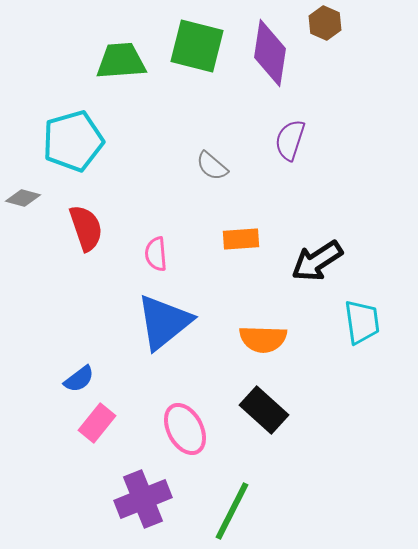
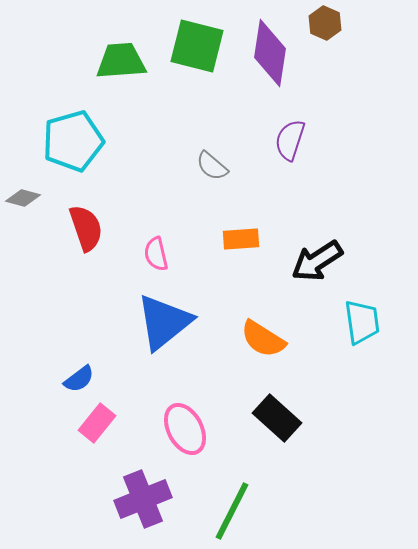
pink semicircle: rotated 8 degrees counterclockwise
orange semicircle: rotated 30 degrees clockwise
black rectangle: moved 13 px right, 8 px down
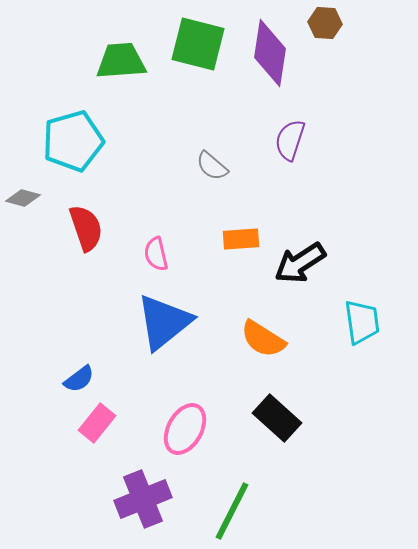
brown hexagon: rotated 20 degrees counterclockwise
green square: moved 1 px right, 2 px up
black arrow: moved 17 px left, 2 px down
pink ellipse: rotated 57 degrees clockwise
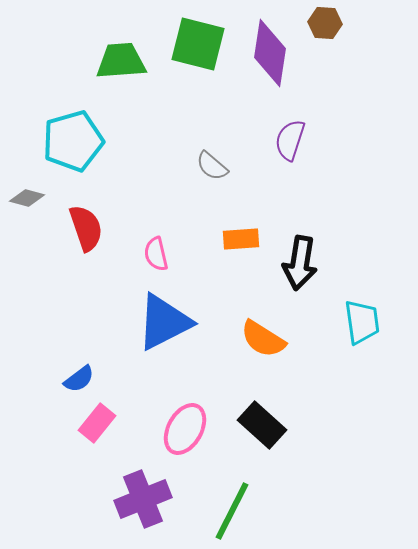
gray diamond: moved 4 px right
black arrow: rotated 48 degrees counterclockwise
blue triangle: rotated 12 degrees clockwise
black rectangle: moved 15 px left, 7 px down
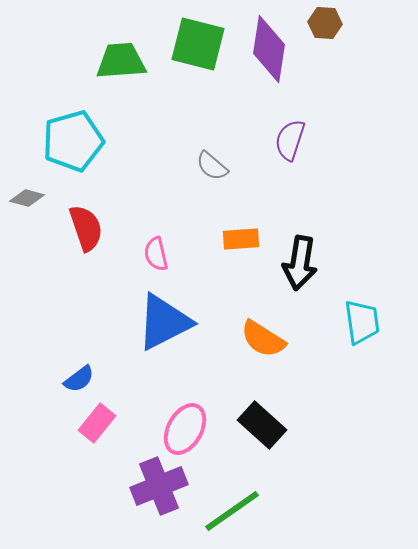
purple diamond: moved 1 px left, 4 px up
purple cross: moved 16 px right, 13 px up
green line: rotated 28 degrees clockwise
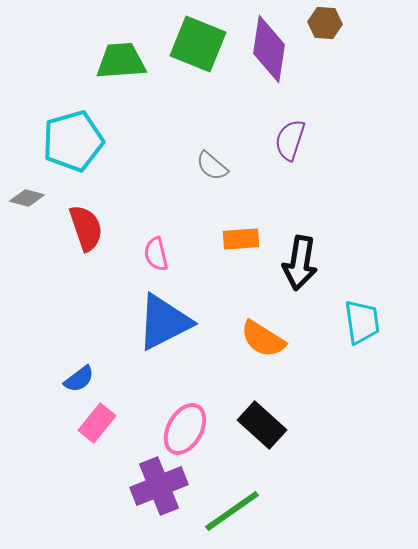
green square: rotated 8 degrees clockwise
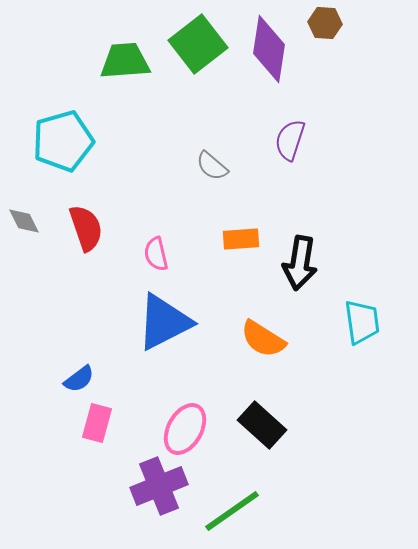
green square: rotated 30 degrees clockwise
green trapezoid: moved 4 px right
cyan pentagon: moved 10 px left
gray diamond: moved 3 px left, 23 px down; rotated 48 degrees clockwise
pink rectangle: rotated 24 degrees counterclockwise
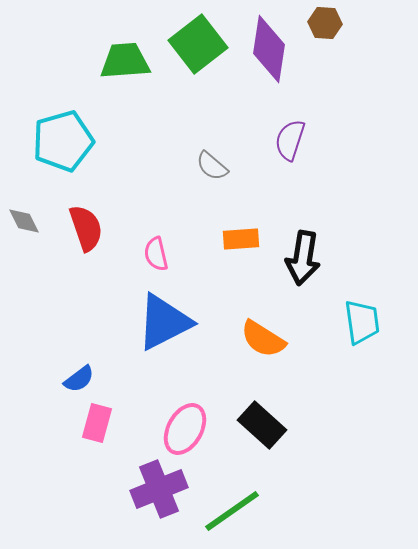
black arrow: moved 3 px right, 5 px up
purple cross: moved 3 px down
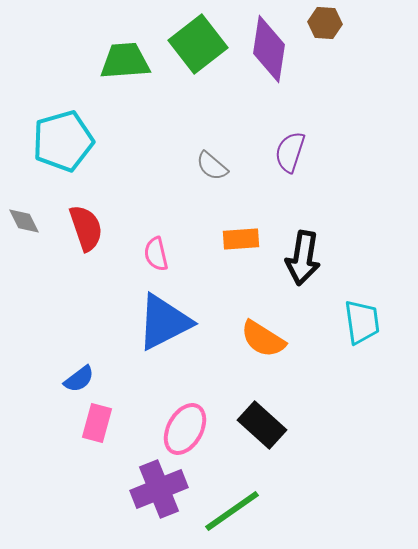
purple semicircle: moved 12 px down
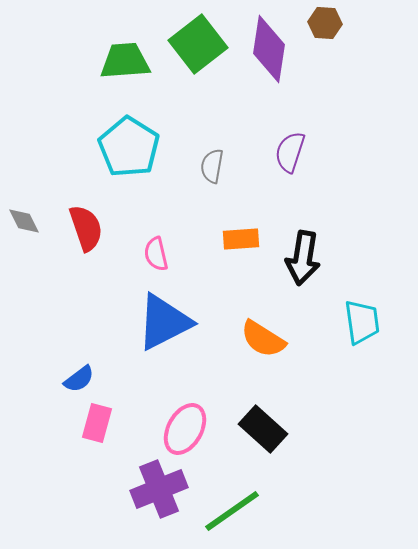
cyan pentagon: moved 66 px right, 6 px down; rotated 24 degrees counterclockwise
gray semicircle: rotated 60 degrees clockwise
black rectangle: moved 1 px right, 4 px down
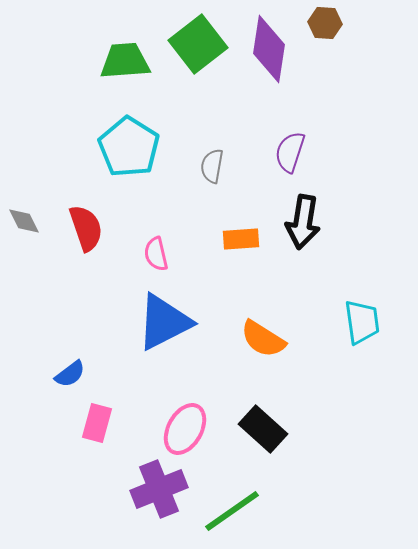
black arrow: moved 36 px up
blue semicircle: moved 9 px left, 5 px up
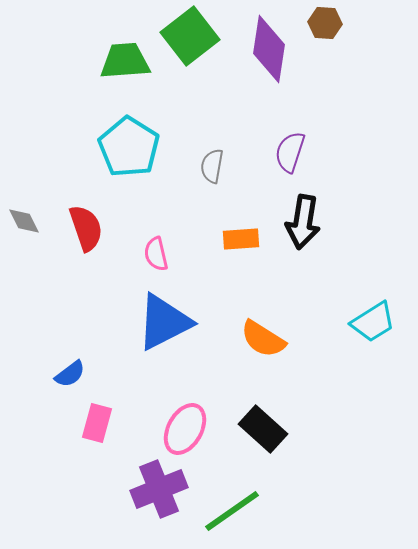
green square: moved 8 px left, 8 px up
cyan trapezoid: moved 11 px right; rotated 66 degrees clockwise
